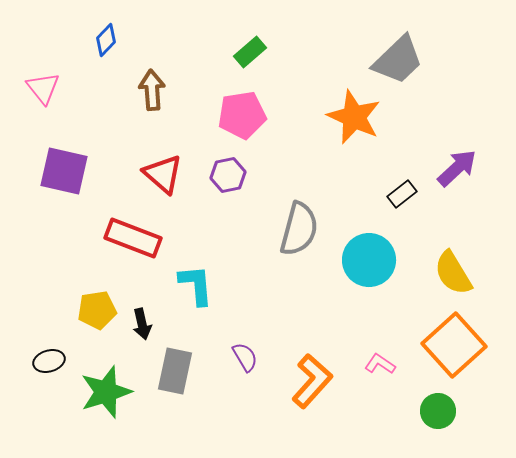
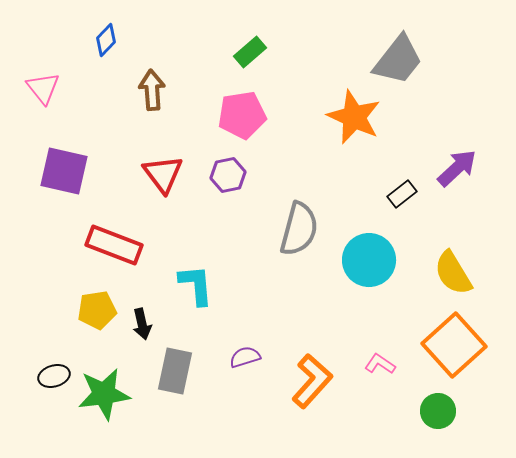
gray trapezoid: rotated 8 degrees counterclockwise
red triangle: rotated 12 degrees clockwise
red rectangle: moved 19 px left, 7 px down
purple semicircle: rotated 76 degrees counterclockwise
black ellipse: moved 5 px right, 15 px down
green star: moved 2 px left, 2 px down; rotated 10 degrees clockwise
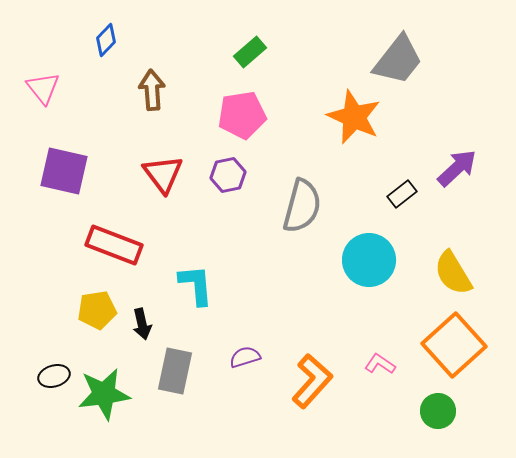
gray semicircle: moved 3 px right, 23 px up
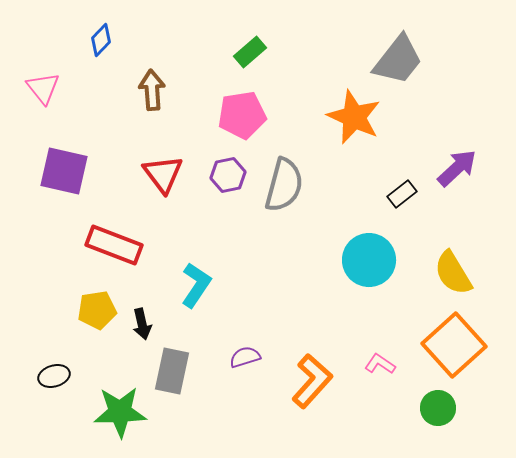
blue diamond: moved 5 px left
gray semicircle: moved 18 px left, 21 px up
cyan L-shape: rotated 39 degrees clockwise
gray rectangle: moved 3 px left
green star: moved 16 px right, 18 px down; rotated 6 degrees clockwise
green circle: moved 3 px up
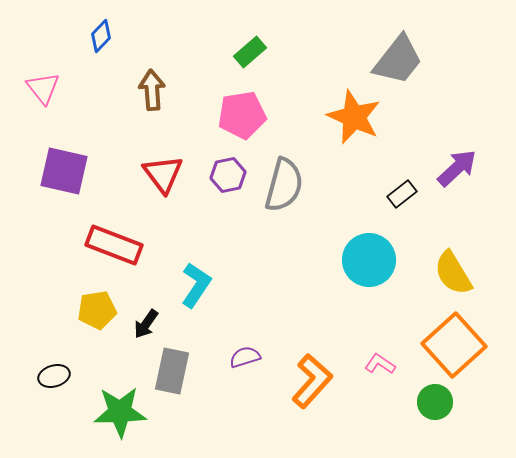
blue diamond: moved 4 px up
black arrow: moved 4 px right; rotated 48 degrees clockwise
green circle: moved 3 px left, 6 px up
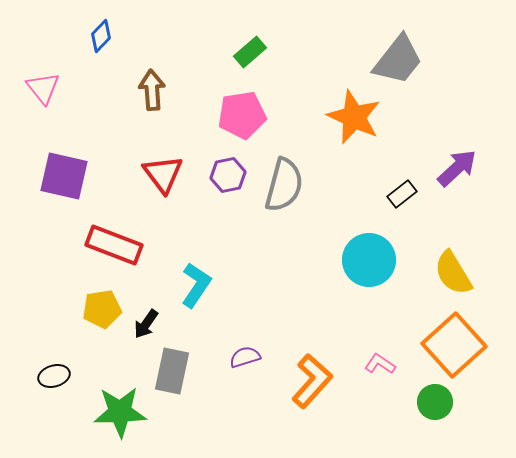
purple square: moved 5 px down
yellow pentagon: moved 5 px right, 1 px up
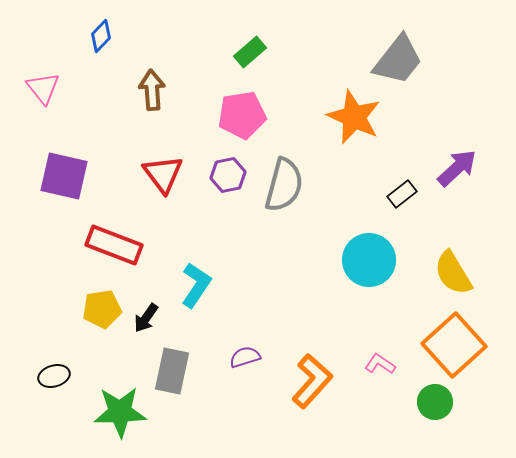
black arrow: moved 6 px up
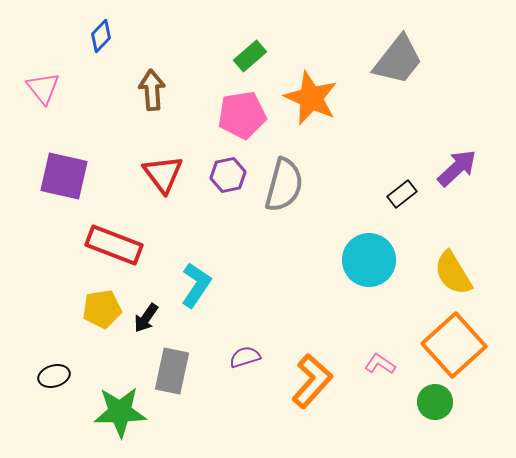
green rectangle: moved 4 px down
orange star: moved 43 px left, 19 px up
